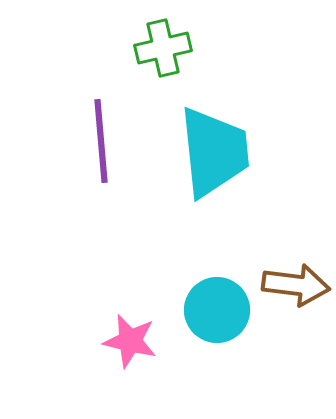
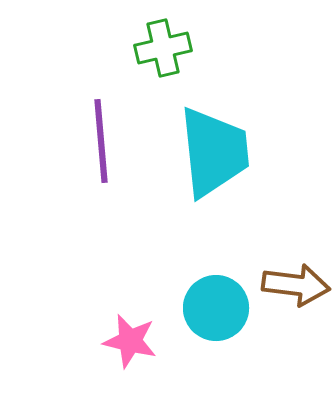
cyan circle: moved 1 px left, 2 px up
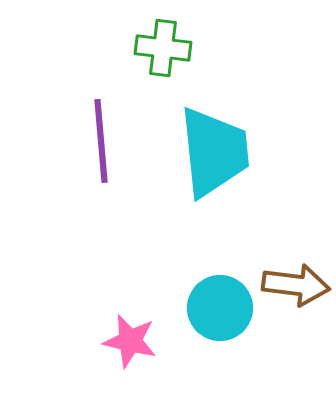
green cross: rotated 20 degrees clockwise
cyan circle: moved 4 px right
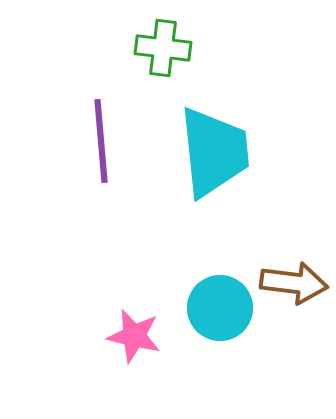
brown arrow: moved 2 px left, 2 px up
pink star: moved 4 px right, 5 px up
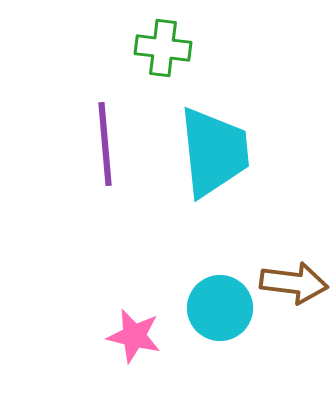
purple line: moved 4 px right, 3 px down
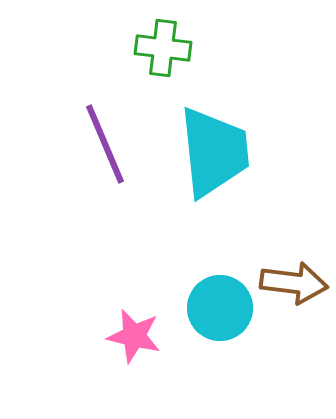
purple line: rotated 18 degrees counterclockwise
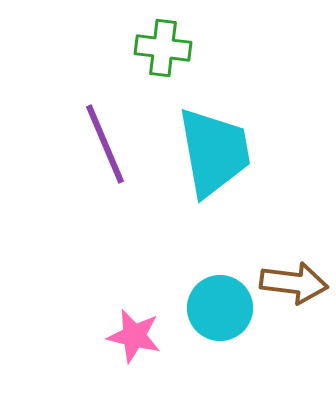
cyan trapezoid: rotated 4 degrees counterclockwise
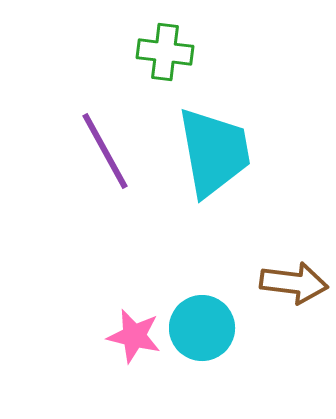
green cross: moved 2 px right, 4 px down
purple line: moved 7 px down; rotated 6 degrees counterclockwise
cyan circle: moved 18 px left, 20 px down
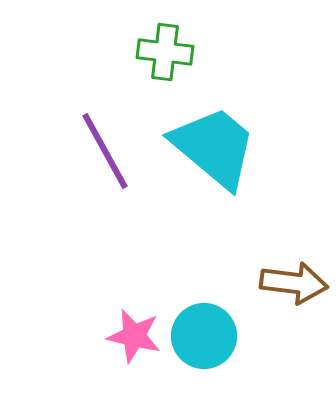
cyan trapezoid: moved 5 px up; rotated 40 degrees counterclockwise
cyan circle: moved 2 px right, 8 px down
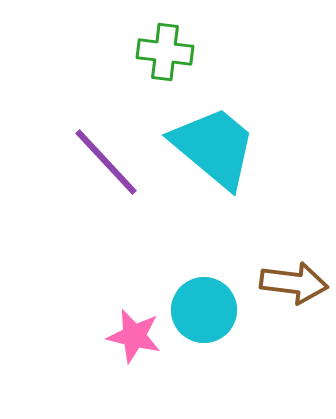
purple line: moved 1 px right, 11 px down; rotated 14 degrees counterclockwise
cyan circle: moved 26 px up
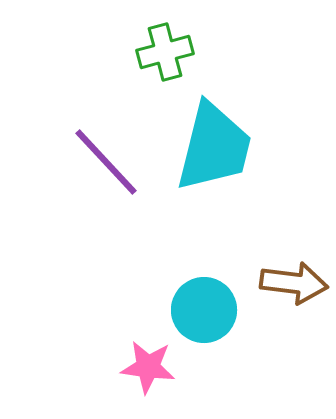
green cross: rotated 22 degrees counterclockwise
cyan trapezoid: rotated 64 degrees clockwise
pink star: moved 14 px right, 31 px down; rotated 6 degrees counterclockwise
